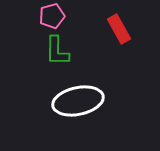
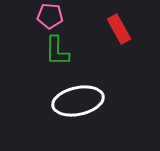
pink pentagon: moved 2 px left; rotated 20 degrees clockwise
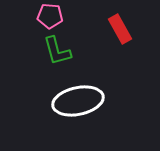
red rectangle: moved 1 px right
green L-shape: rotated 16 degrees counterclockwise
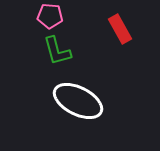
white ellipse: rotated 39 degrees clockwise
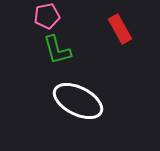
pink pentagon: moved 3 px left; rotated 15 degrees counterclockwise
green L-shape: moved 1 px up
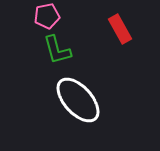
white ellipse: moved 1 px up; rotated 21 degrees clockwise
